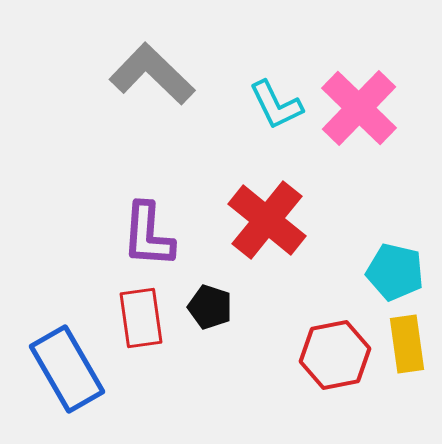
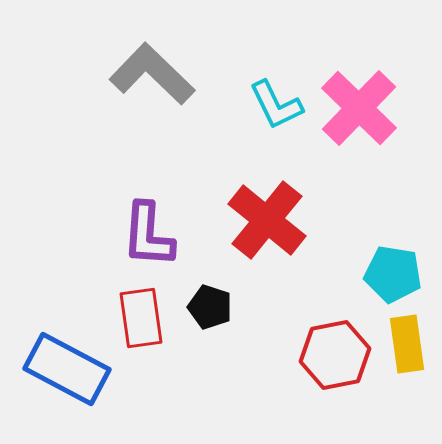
cyan pentagon: moved 2 px left, 2 px down; rotated 4 degrees counterclockwise
blue rectangle: rotated 32 degrees counterclockwise
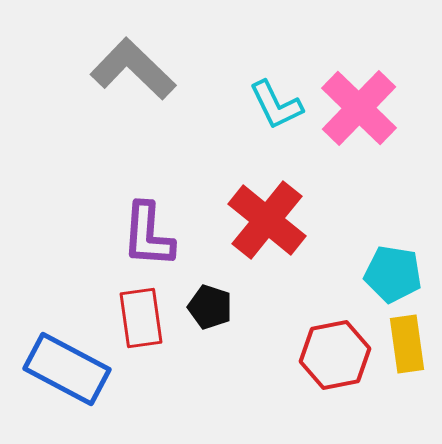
gray L-shape: moved 19 px left, 5 px up
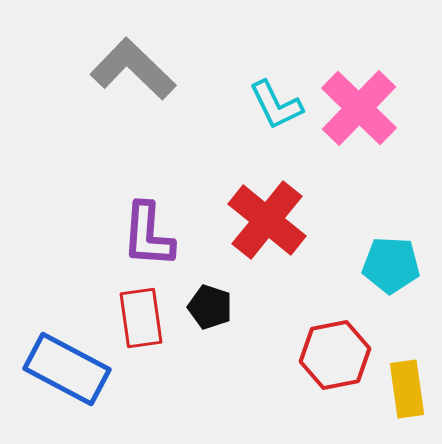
cyan pentagon: moved 2 px left, 9 px up; rotated 6 degrees counterclockwise
yellow rectangle: moved 45 px down
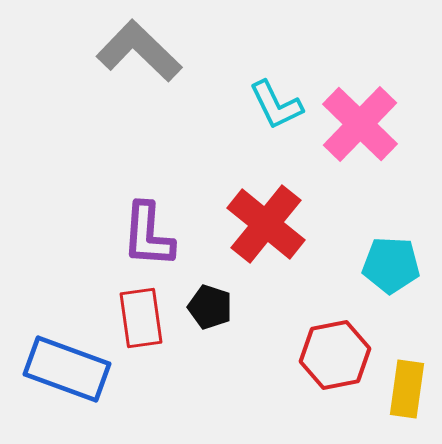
gray L-shape: moved 6 px right, 18 px up
pink cross: moved 1 px right, 16 px down
red cross: moved 1 px left, 4 px down
blue rectangle: rotated 8 degrees counterclockwise
yellow rectangle: rotated 16 degrees clockwise
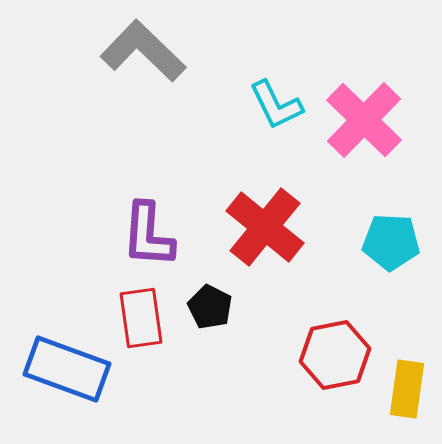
gray L-shape: moved 4 px right
pink cross: moved 4 px right, 4 px up
red cross: moved 1 px left, 3 px down
cyan pentagon: moved 23 px up
black pentagon: rotated 9 degrees clockwise
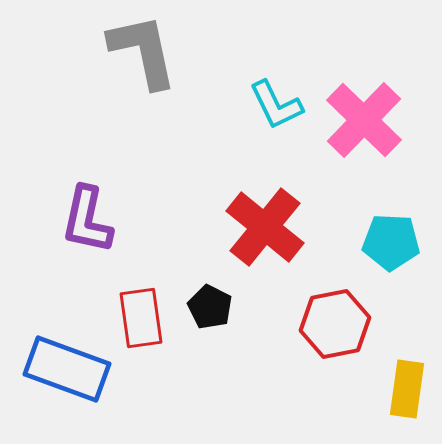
gray L-shape: rotated 34 degrees clockwise
purple L-shape: moved 61 px left, 15 px up; rotated 8 degrees clockwise
red hexagon: moved 31 px up
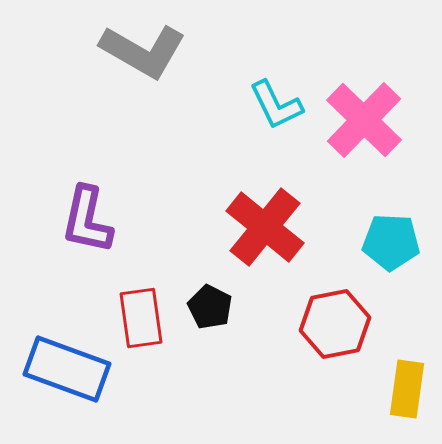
gray L-shape: rotated 132 degrees clockwise
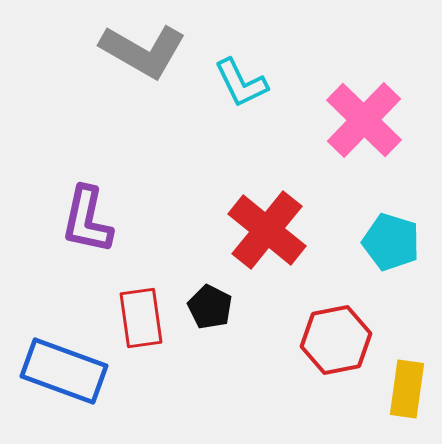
cyan L-shape: moved 35 px left, 22 px up
red cross: moved 2 px right, 3 px down
cyan pentagon: rotated 14 degrees clockwise
red hexagon: moved 1 px right, 16 px down
blue rectangle: moved 3 px left, 2 px down
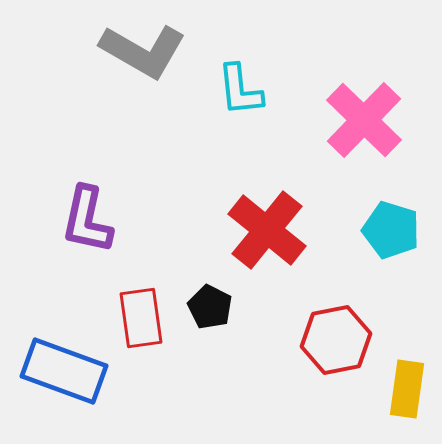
cyan L-shape: moved 1 px left, 7 px down; rotated 20 degrees clockwise
cyan pentagon: moved 12 px up
